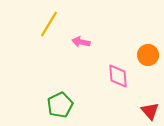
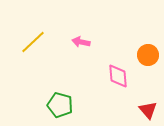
yellow line: moved 16 px left, 18 px down; rotated 16 degrees clockwise
green pentagon: rotated 30 degrees counterclockwise
red triangle: moved 2 px left, 1 px up
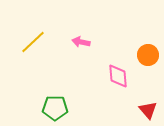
green pentagon: moved 5 px left, 3 px down; rotated 15 degrees counterclockwise
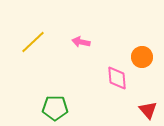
orange circle: moved 6 px left, 2 px down
pink diamond: moved 1 px left, 2 px down
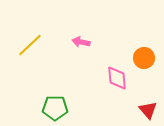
yellow line: moved 3 px left, 3 px down
orange circle: moved 2 px right, 1 px down
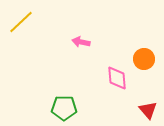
yellow line: moved 9 px left, 23 px up
orange circle: moved 1 px down
green pentagon: moved 9 px right
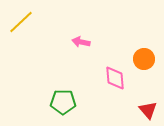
pink diamond: moved 2 px left
green pentagon: moved 1 px left, 6 px up
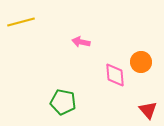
yellow line: rotated 28 degrees clockwise
orange circle: moved 3 px left, 3 px down
pink diamond: moved 3 px up
green pentagon: rotated 10 degrees clockwise
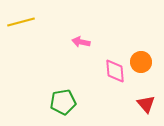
pink diamond: moved 4 px up
green pentagon: rotated 20 degrees counterclockwise
red triangle: moved 2 px left, 6 px up
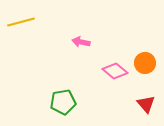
orange circle: moved 4 px right, 1 px down
pink diamond: rotated 45 degrees counterclockwise
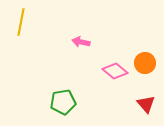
yellow line: rotated 64 degrees counterclockwise
